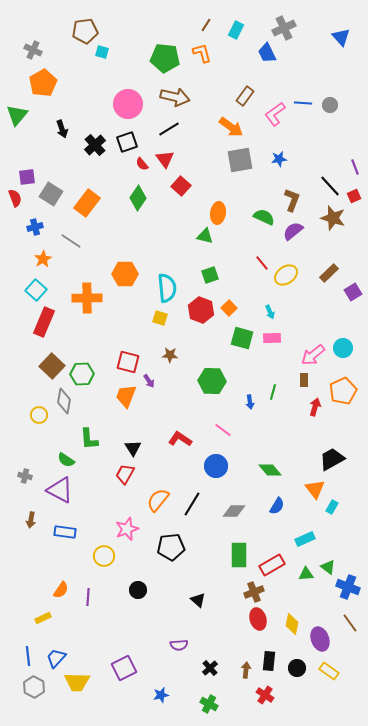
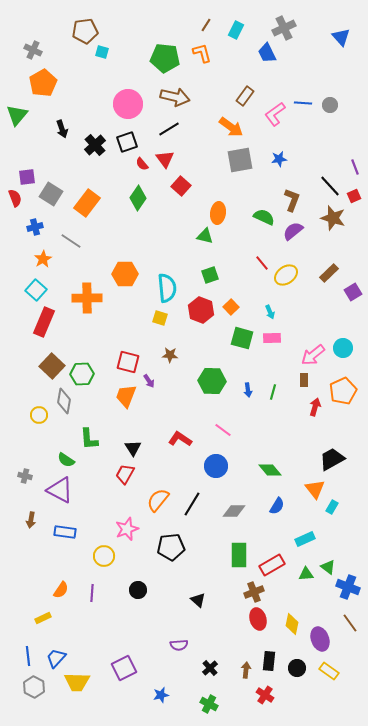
orange square at (229, 308): moved 2 px right, 1 px up
blue arrow at (250, 402): moved 2 px left, 12 px up
purple line at (88, 597): moved 4 px right, 4 px up
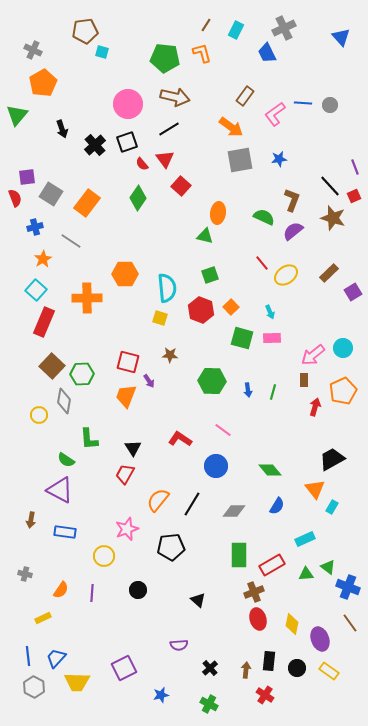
gray cross at (25, 476): moved 98 px down
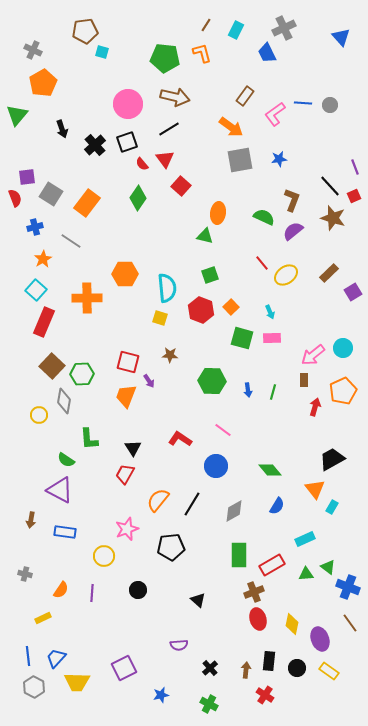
gray diamond at (234, 511): rotated 30 degrees counterclockwise
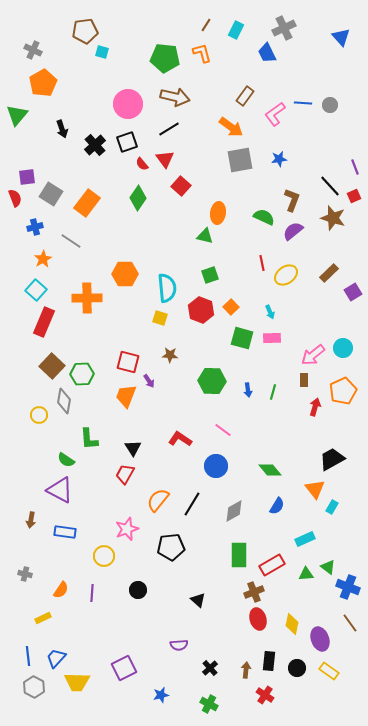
red line at (262, 263): rotated 28 degrees clockwise
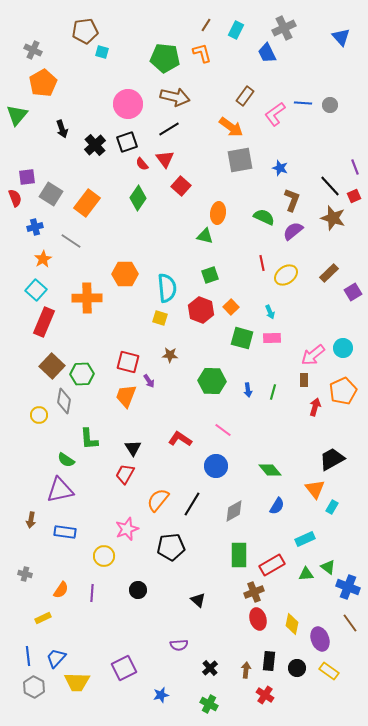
blue star at (279, 159): moved 1 px right, 9 px down; rotated 28 degrees clockwise
purple triangle at (60, 490): rotated 40 degrees counterclockwise
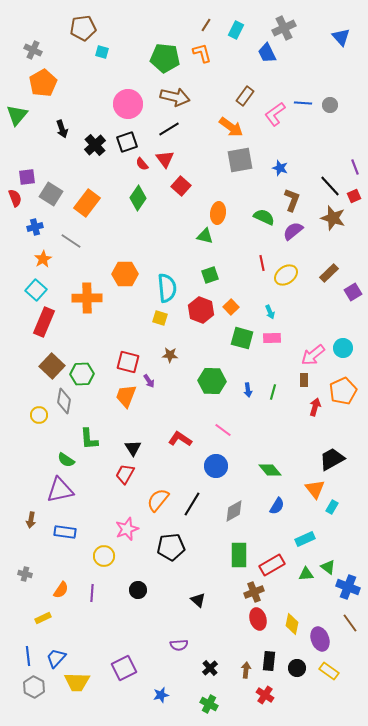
brown pentagon at (85, 31): moved 2 px left, 3 px up
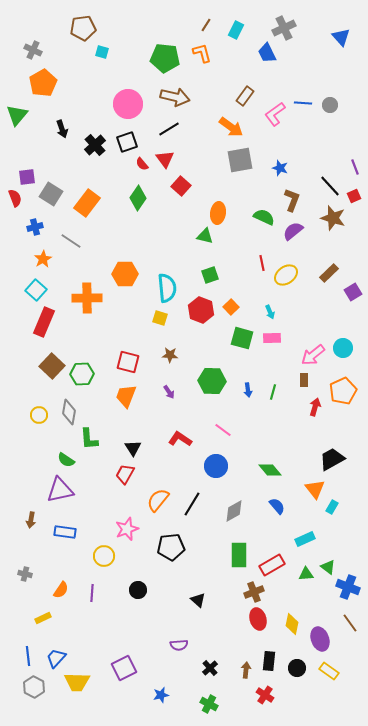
purple arrow at (149, 381): moved 20 px right, 11 px down
gray diamond at (64, 401): moved 5 px right, 11 px down
blue semicircle at (277, 506): rotated 72 degrees counterclockwise
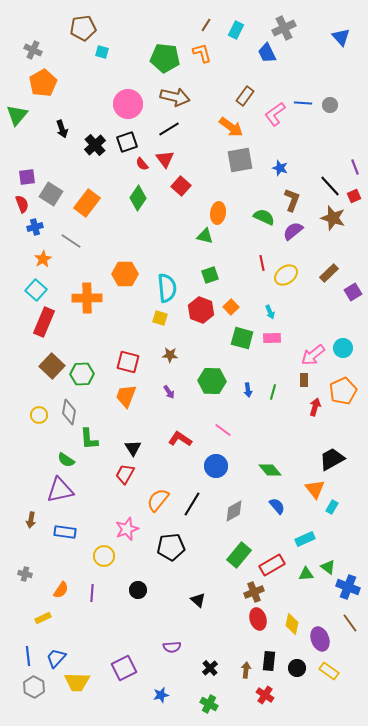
red semicircle at (15, 198): moved 7 px right, 6 px down
green rectangle at (239, 555): rotated 40 degrees clockwise
purple semicircle at (179, 645): moved 7 px left, 2 px down
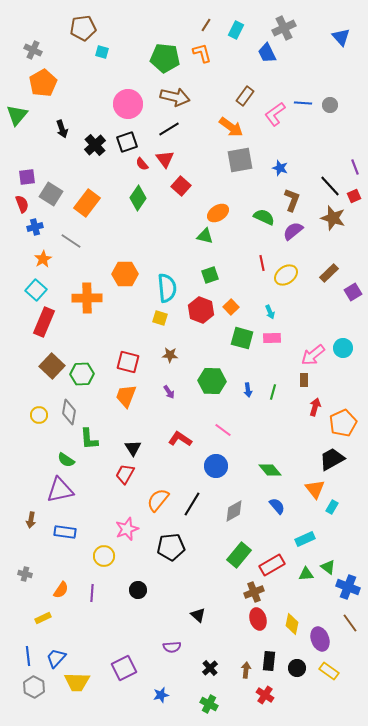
orange ellipse at (218, 213): rotated 50 degrees clockwise
orange pentagon at (343, 391): moved 32 px down
black triangle at (198, 600): moved 15 px down
